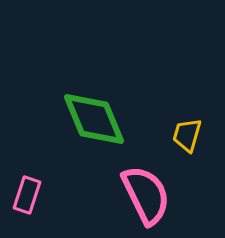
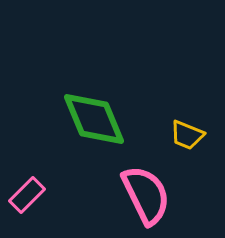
yellow trapezoid: rotated 84 degrees counterclockwise
pink rectangle: rotated 27 degrees clockwise
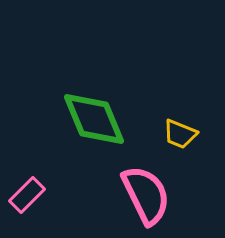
yellow trapezoid: moved 7 px left, 1 px up
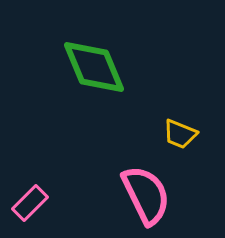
green diamond: moved 52 px up
pink rectangle: moved 3 px right, 8 px down
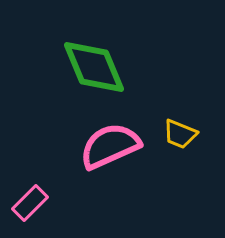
pink semicircle: moved 36 px left, 49 px up; rotated 88 degrees counterclockwise
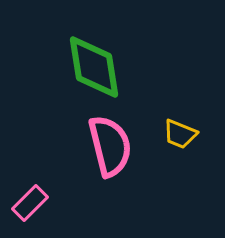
green diamond: rotated 14 degrees clockwise
pink semicircle: rotated 100 degrees clockwise
